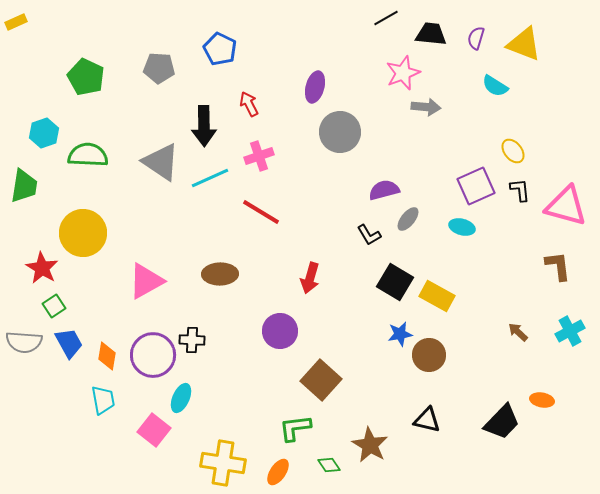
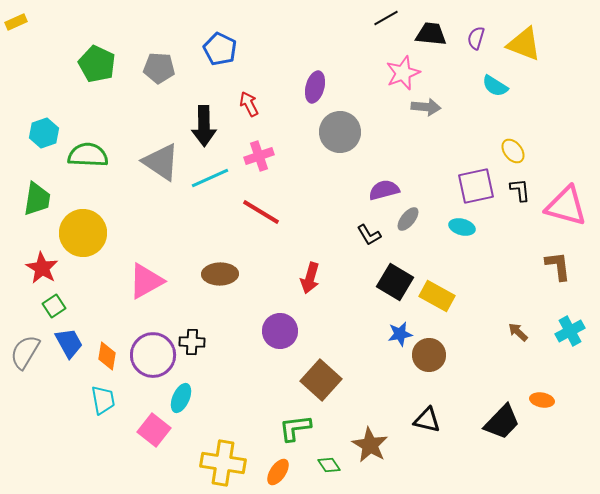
green pentagon at (86, 77): moved 11 px right, 13 px up
green trapezoid at (24, 186): moved 13 px right, 13 px down
purple square at (476, 186): rotated 12 degrees clockwise
black cross at (192, 340): moved 2 px down
gray semicircle at (24, 342): moved 1 px right, 10 px down; rotated 117 degrees clockwise
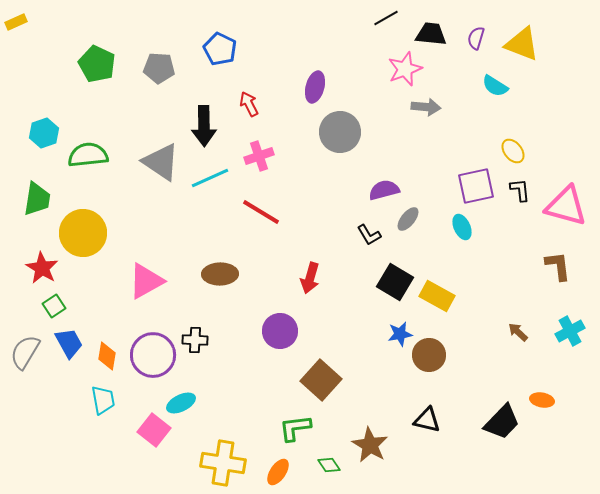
yellow triangle at (524, 44): moved 2 px left
pink star at (403, 73): moved 2 px right, 4 px up
green semicircle at (88, 155): rotated 9 degrees counterclockwise
cyan ellipse at (462, 227): rotated 50 degrees clockwise
black cross at (192, 342): moved 3 px right, 2 px up
cyan ellipse at (181, 398): moved 5 px down; rotated 40 degrees clockwise
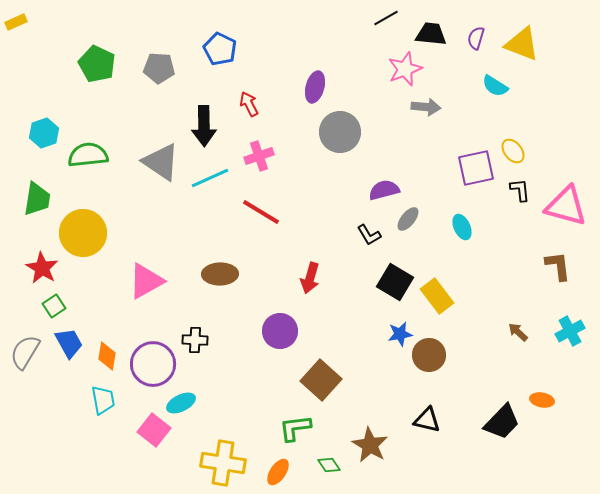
purple square at (476, 186): moved 18 px up
yellow rectangle at (437, 296): rotated 24 degrees clockwise
purple circle at (153, 355): moved 9 px down
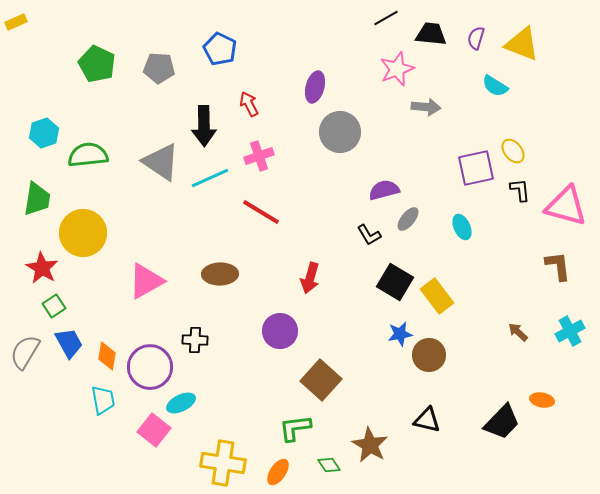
pink star at (405, 69): moved 8 px left
purple circle at (153, 364): moved 3 px left, 3 px down
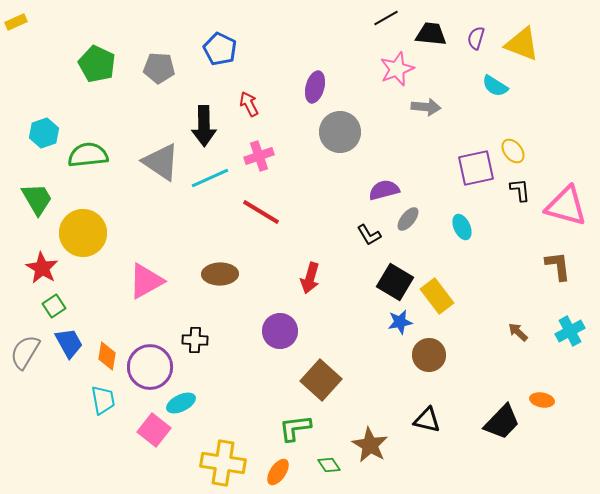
green trapezoid at (37, 199): rotated 39 degrees counterclockwise
blue star at (400, 334): moved 12 px up
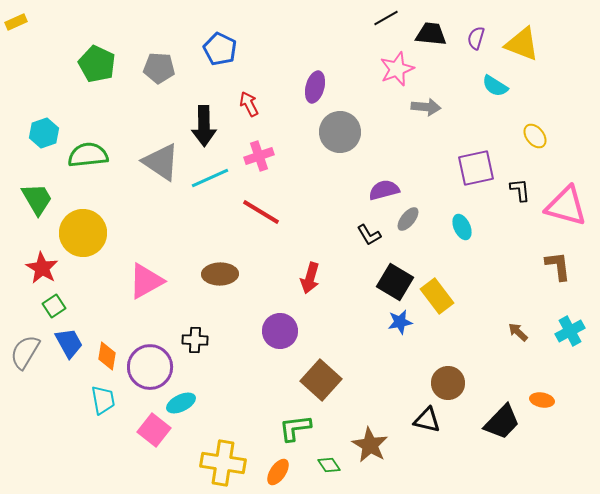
yellow ellipse at (513, 151): moved 22 px right, 15 px up
brown circle at (429, 355): moved 19 px right, 28 px down
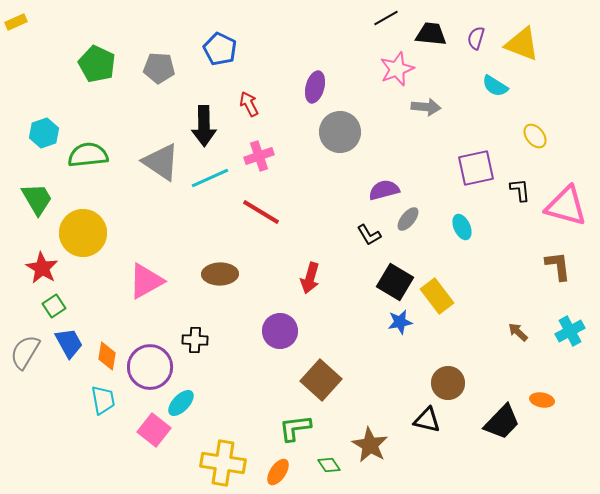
cyan ellipse at (181, 403): rotated 20 degrees counterclockwise
